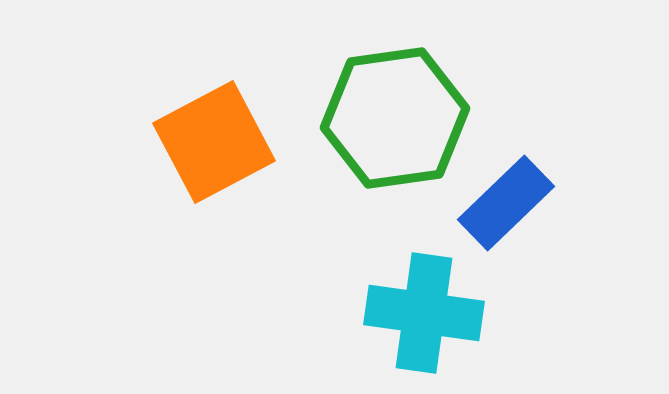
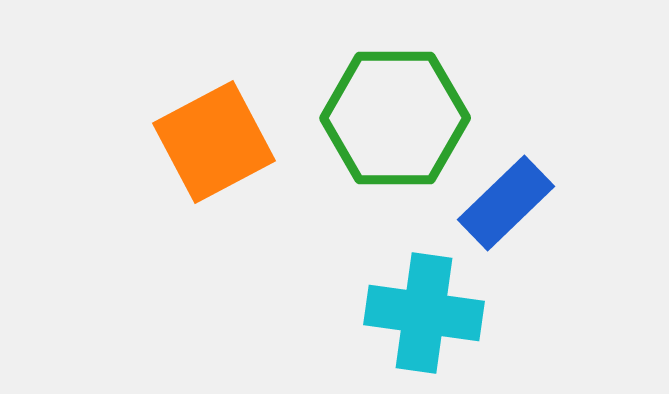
green hexagon: rotated 8 degrees clockwise
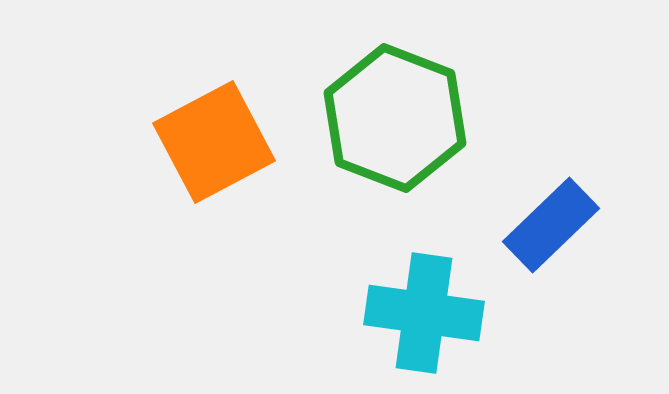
green hexagon: rotated 21 degrees clockwise
blue rectangle: moved 45 px right, 22 px down
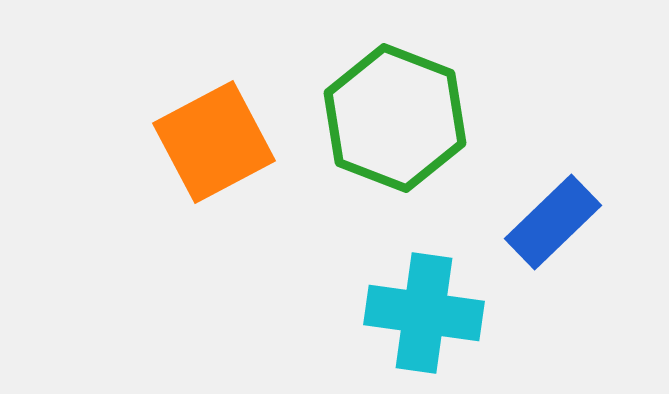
blue rectangle: moved 2 px right, 3 px up
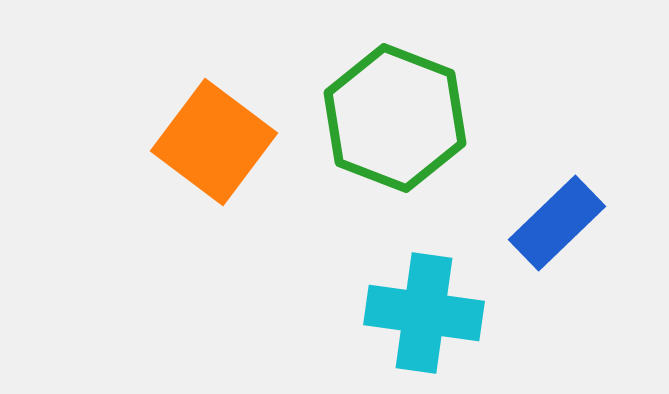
orange square: rotated 25 degrees counterclockwise
blue rectangle: moved 4 px right, 1 px down
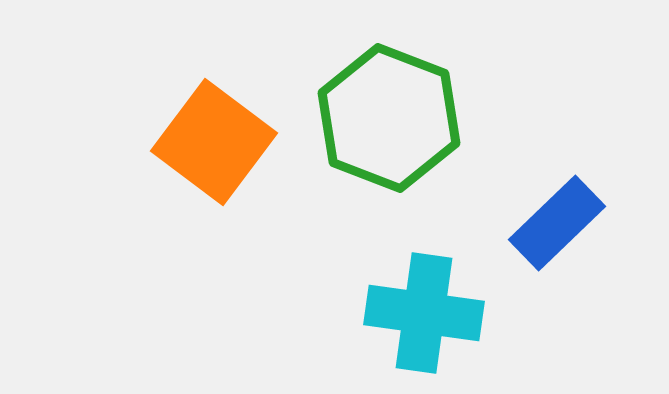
green hexagon: moved 6 px left
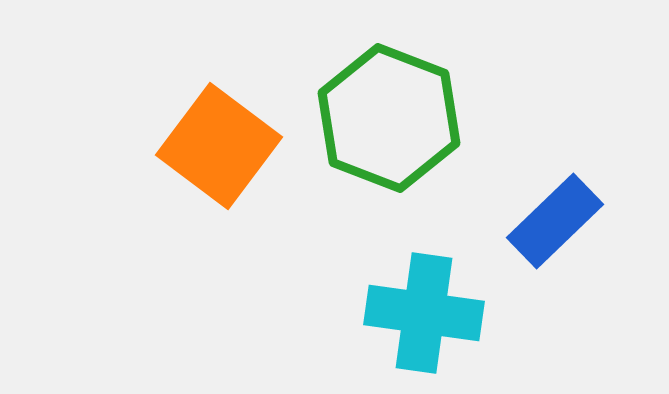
orange square: moved 5 px right, 4 px down
blue rectangle: moved 2 px left, 2 px up
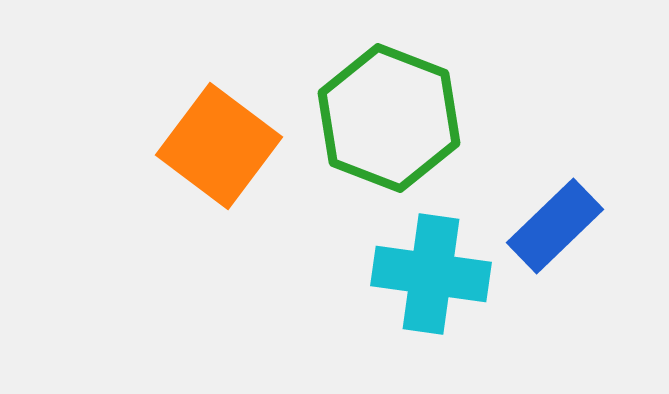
blue rectangle: moved 5 px down
cyan cross: moved 7 px right, 39 px up
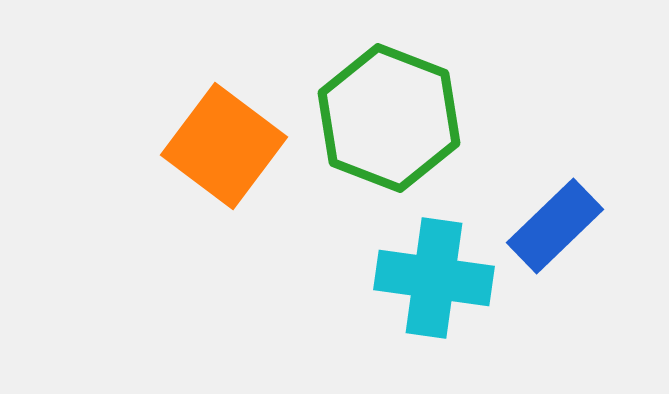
orange square: moved 5 px right
cyan cross: moved 3 px right, 4 px down
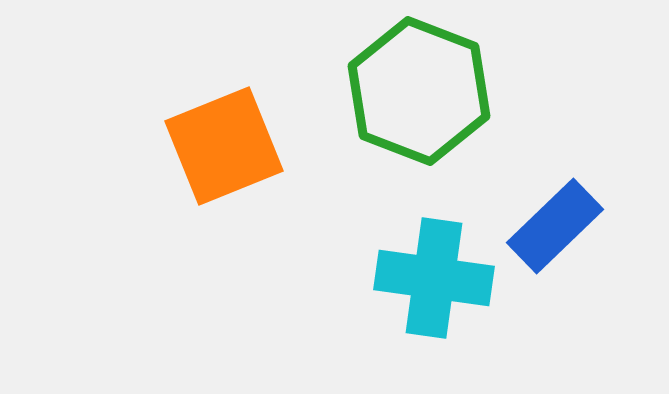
green hexagon: moved 30 px right, 27 px up
orange square: rotated 31 degrees clockwise
